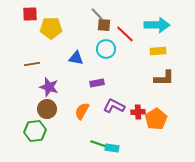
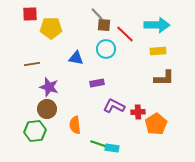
orange semicircle: moved 7 px left, 14 px down; rotated 36 degrees counterclockwise
orange pentagon: moved 5 px down
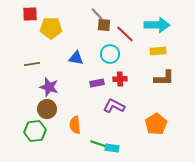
cyan circle: moved 4 px right, 5 px down
red cross: moved 18 px left, 33 px up
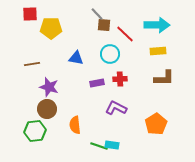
purple L-shape: moved 2 px right, 2 px down
green line: moved 2 px down
cyan rectangle: moved 3 px up
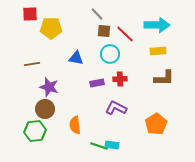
brown square: moved 6 px down
brown circle: moved 2 px left
